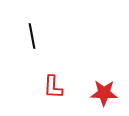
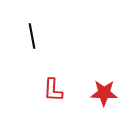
red L-shape: moved 3 px down
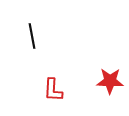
red star: moved 6 px right, 12 px up
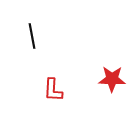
red star: moved 2 px right, 2 px up
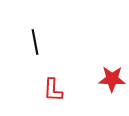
black line: moved 3 px right, 6 px down
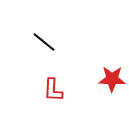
black line: moved 9 px right; rotated 40 degrees counterclockwise
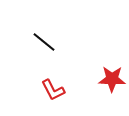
red L-shape: rotated 30 degrees counterclockwise
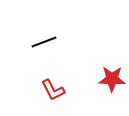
black line: rotated 60 degrees counterclockwise
